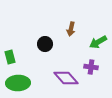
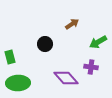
brown arrow: moved 1 px right, 5 px up; rotated 136 degrees counterclockwise
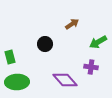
purple diamond: moved 1 px left, 2 px down
green ellipse: moved 1 px left, 1 px up
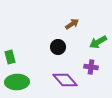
black circle: moved 13 px right, 3 px down
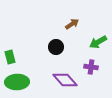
black circle: moved 2 px left
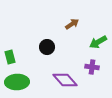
black circle: moved 9 px left
purple cross: moved 1 px right
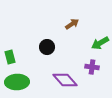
green arrow: moved 2 px right, 1 px down
